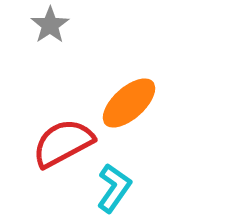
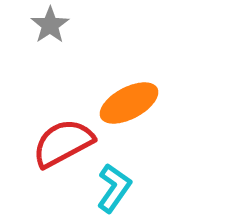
orange ellipse: rotated 14 degrees clockwise
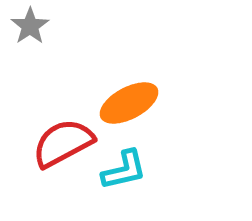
gray star: moved 20 px left, 1 px down
cyan L-shape: moved 10 px right, 18 px up; rotated 42 degrees clockwise
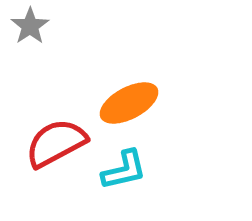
red semicircle: moved 7 px left
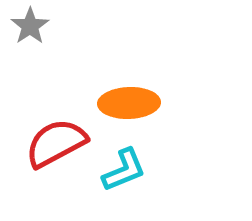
orange ellipse: rotated 26 degrees clockwise
cyan L-shape: rotated 9 degrees counterclockwise
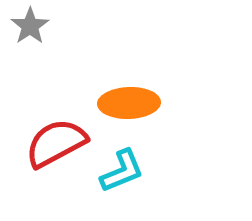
cyan L-shape: moved 2 px left, 1 px down
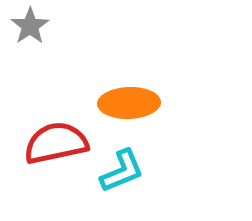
red semicircle: rotated 16 degrees clockwise
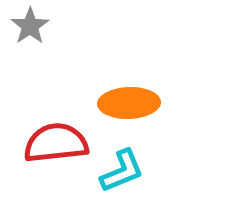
red semicircle: rotated 6 degrees clockwise
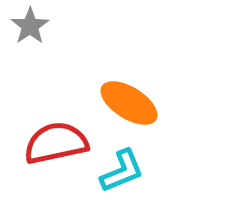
orange ellipse: rotated 34 degrees clockwise
red semicircle: rotated 6 degrees counterclockwise
